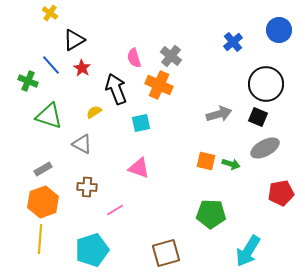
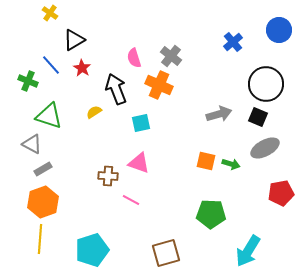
gray triangle: moved 50 px left
pink triangle: moved 5 px up
brown cross: moved 21 px right, 11 px up
pink line: moved 16 px right, 10 px up; rotated 60 degrees clockwise
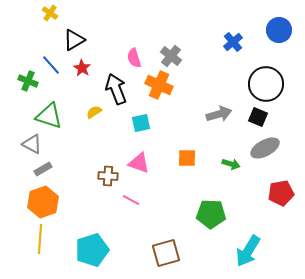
orange square: moved 19 px left, 3 px up; rotated 12 degrees counterclockwise
